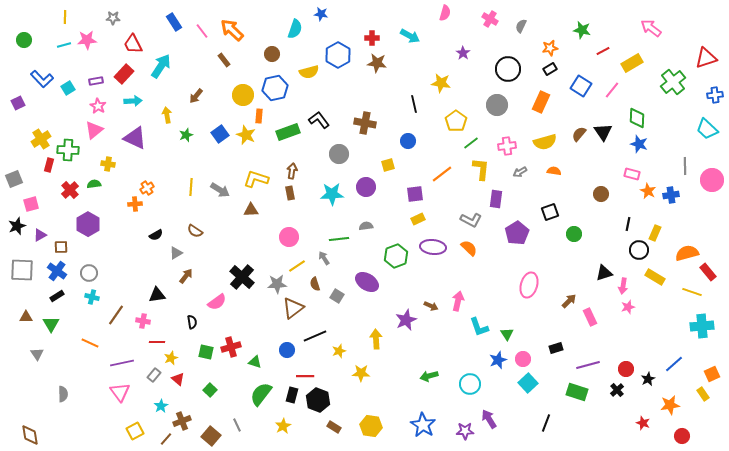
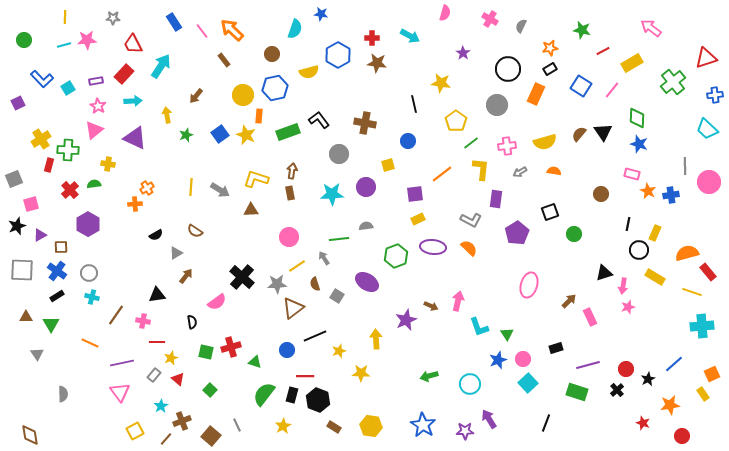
orange rectangle at (541, 102): moved 5 px left, 8 px up
pink circle at (712, 180): moved 3 px left, 2 px down
green semicircle at (261, 394): moved 3 px right
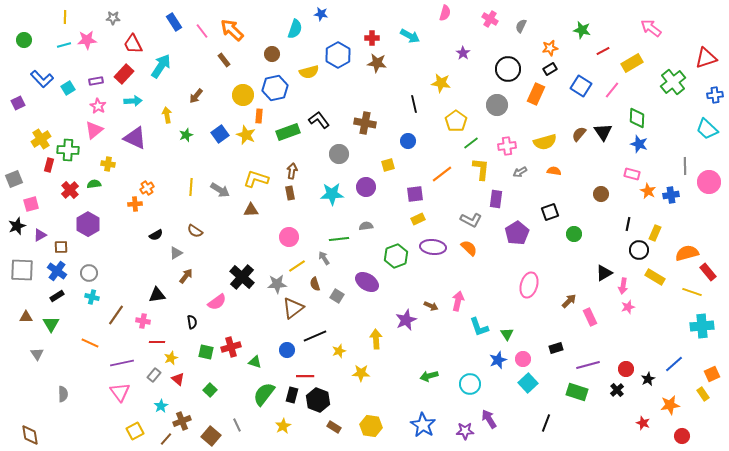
black triangle at (604, 273): rotated 12 degrees counterclockwise
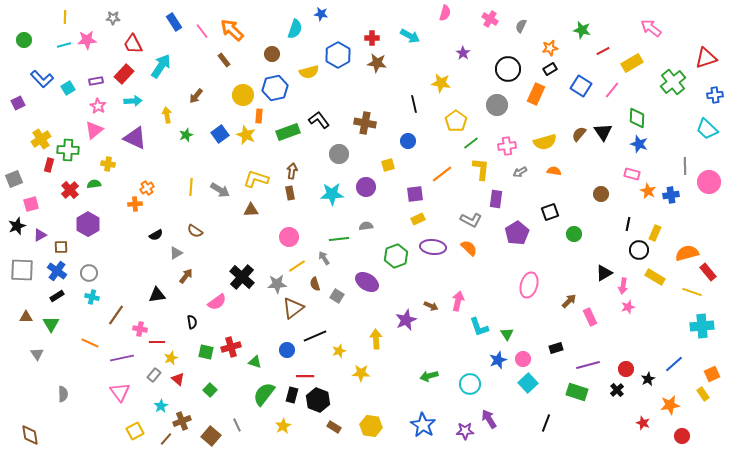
pink cross at (143, 321): moved 3 px left, 8 px down
purple line at (122, 363): moved 5 px up
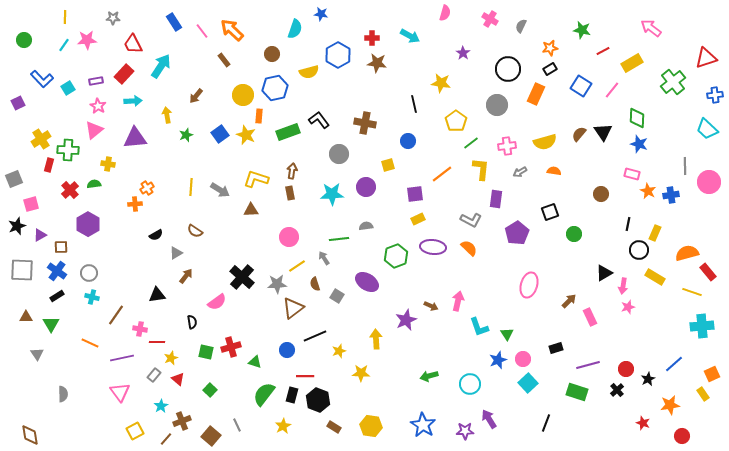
cyan line at (64, 45): rotated 40 degrees counterclockwise
purple triangle at (135, 138): rotated 30 degrees counterclockwise
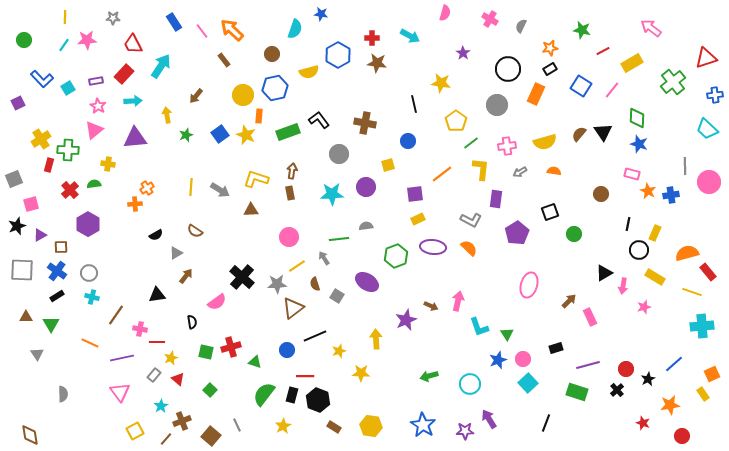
pink star at (628, 307): moved 16 px right
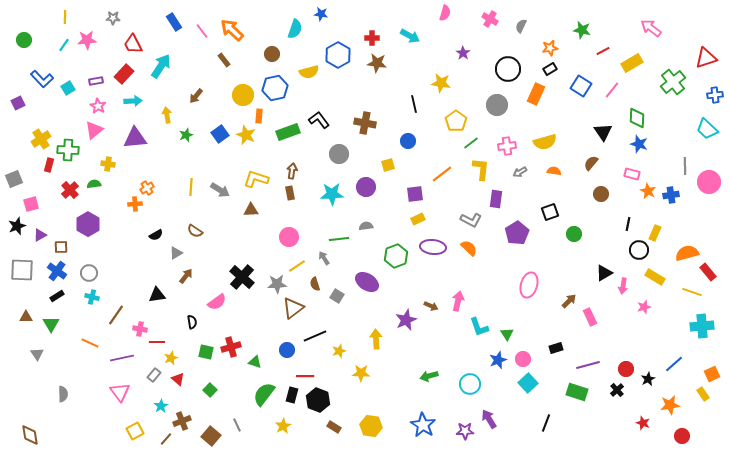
brown semicircle at (579, 134): moved 12 px right, 29 px down
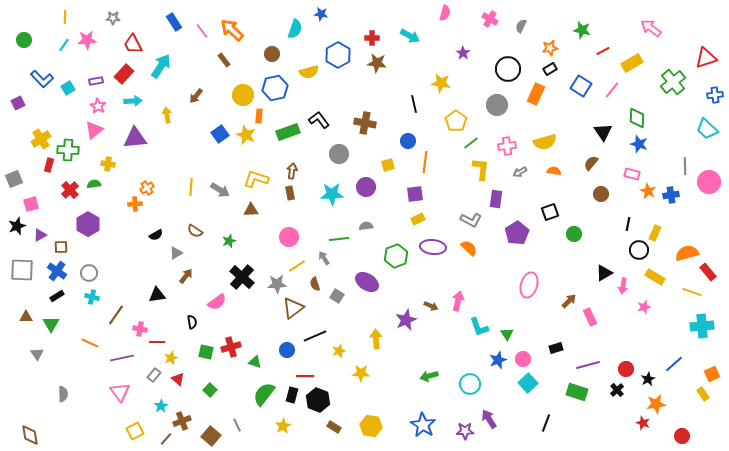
green star at (186, 135): moved 43 px right, 106 px down
orange line at (442, 174): moved 17 px left, 12 px up; rotated 45 degrees counterclockwise
orange star at (670, 405): moved 14 px left, 1 px up
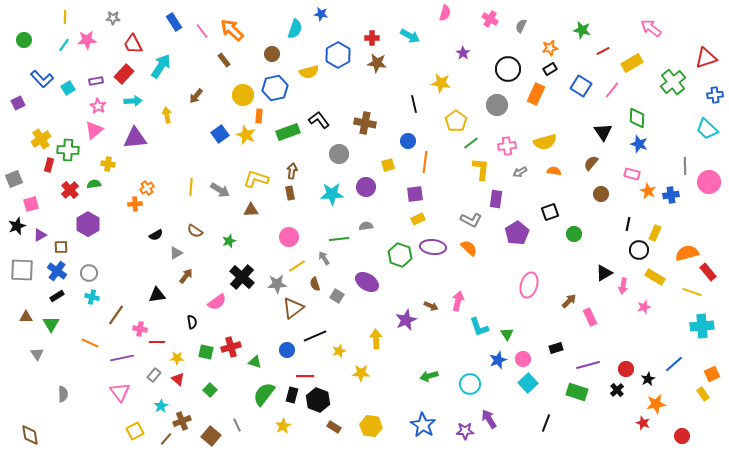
green hexagon at (396, 256): moved 4 px right, 1 px up; rotated 20 degrees counterclockwise
yellow star at (171, 358): moved 6 px right; rotated 24 degrees clockwise
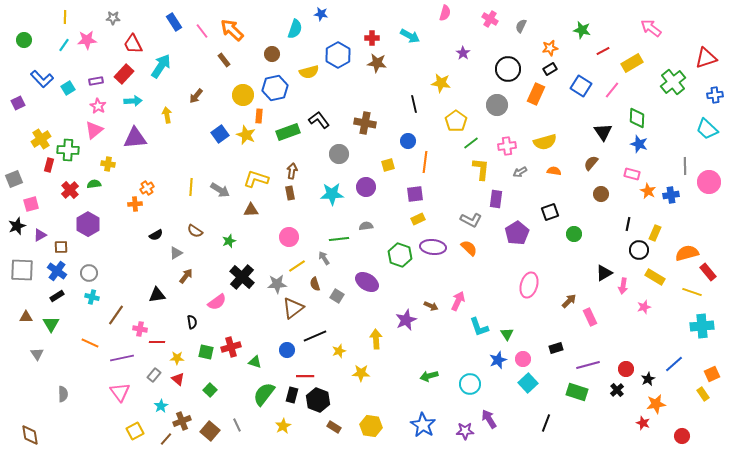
pink arrow at (458, 301): rotated 12 degrees clockwise
brown square at (211, 436): moved 1 px left, 5 px up
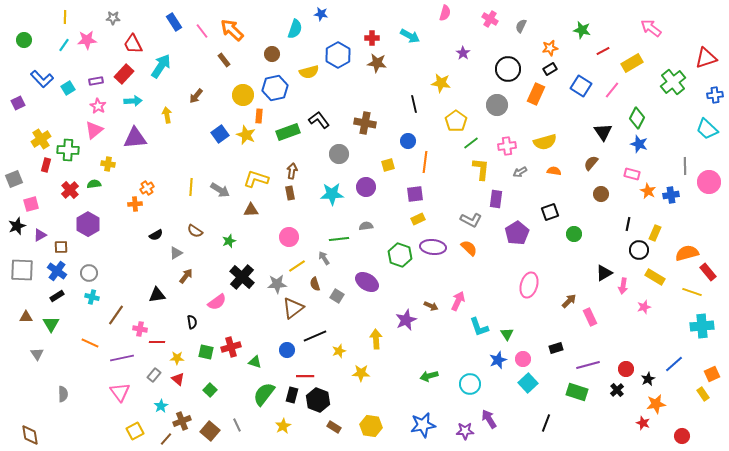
green diamond at (637, 118): rotated 25 degrees clockwise
red rectangle at (49, 165): moved 3 px left
blue star at (423, 425): rotated 30 degrees clockwise
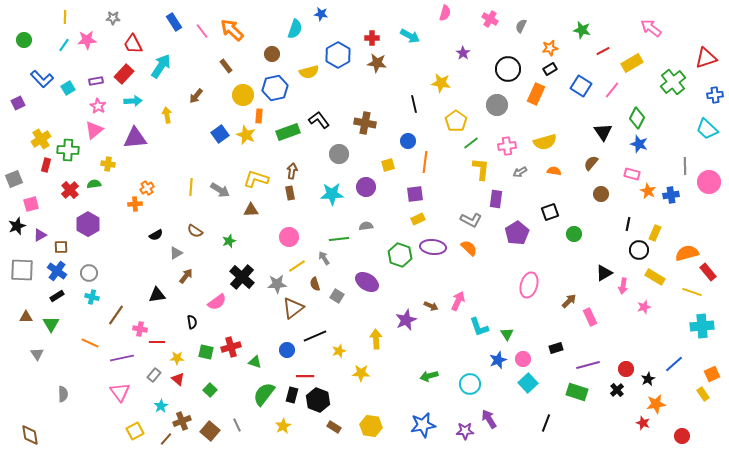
brown rectangle at (224, 60): moved 2 px right, 6 px down
